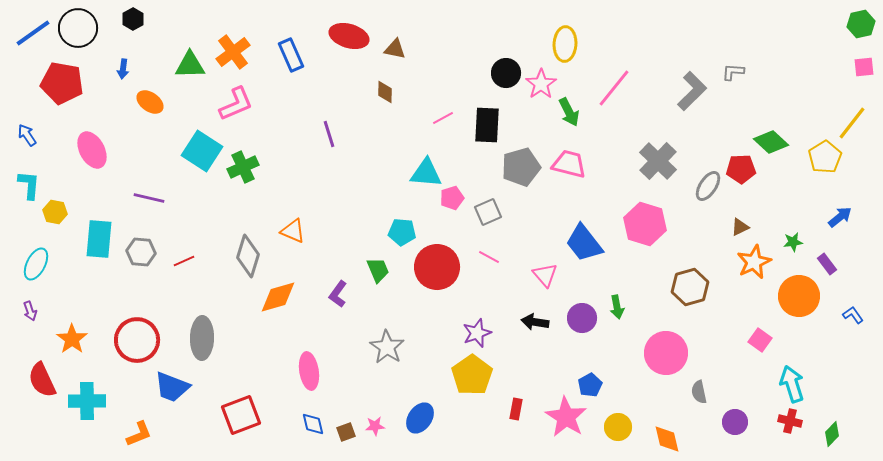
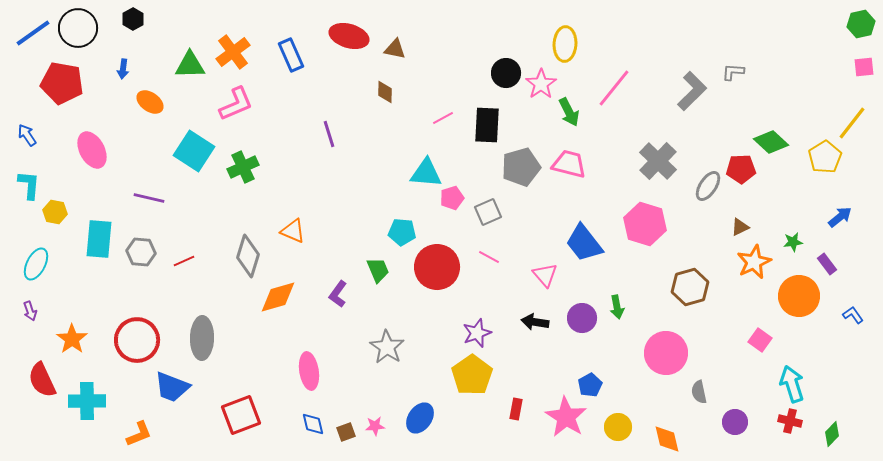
cyan square at (202, 151): moved 8 px left
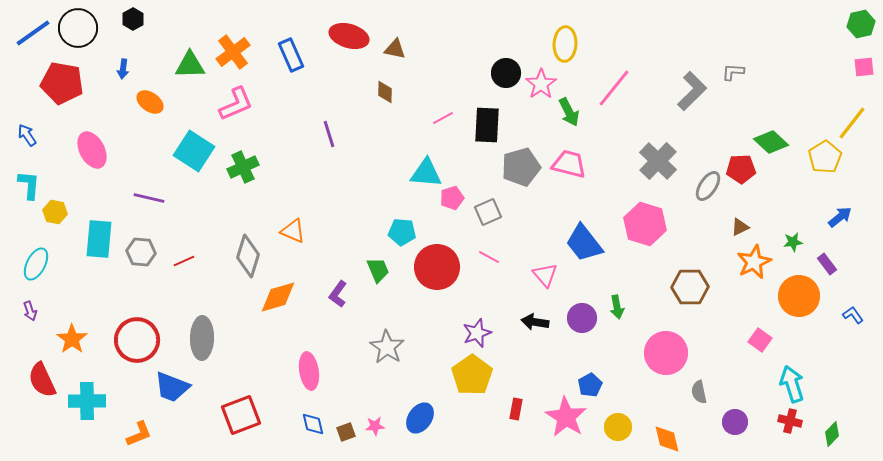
brown hexagon at (690, 287): rotated 15 degrees clockwise
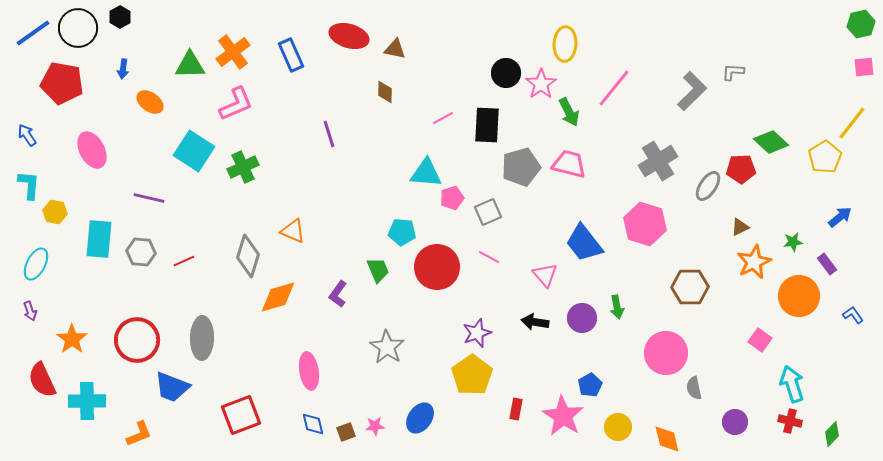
black hexagon at (133, 19): moved 13 px left, 2 px up
gray cross at (658, 161): rotated 15 degrees clockwise
gray semicircle at (699, 392): moved 5 px left, 4 px up
pink star at (566, 417): moved 3 px left, 1 px up
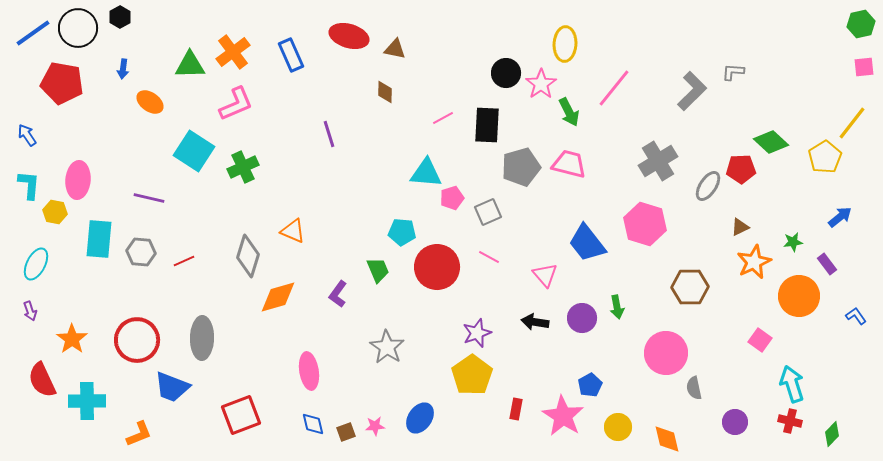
pink ellipse at (92, 150): moved 14 px left, 30 px down; rotated 33 degrees clockwise
blue trapezoid at (584, 243): moved 3 px right
blue L-shape at (853, 315): moved 3 px right, 1 px down
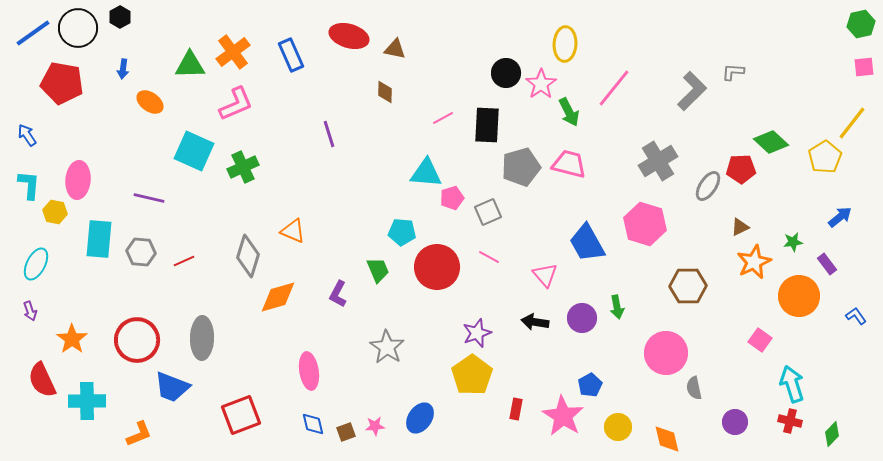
cyan square at (194, 151): rotated 9 degrees counterclockwise
blue trapezoid at (587, 243): rotated 9 degrees clockwise
brown hexagon at (690, 287): moved 2 px left, 1 px up
purple L-shape at (338, 294): rotated 8 degrees counterclockwise
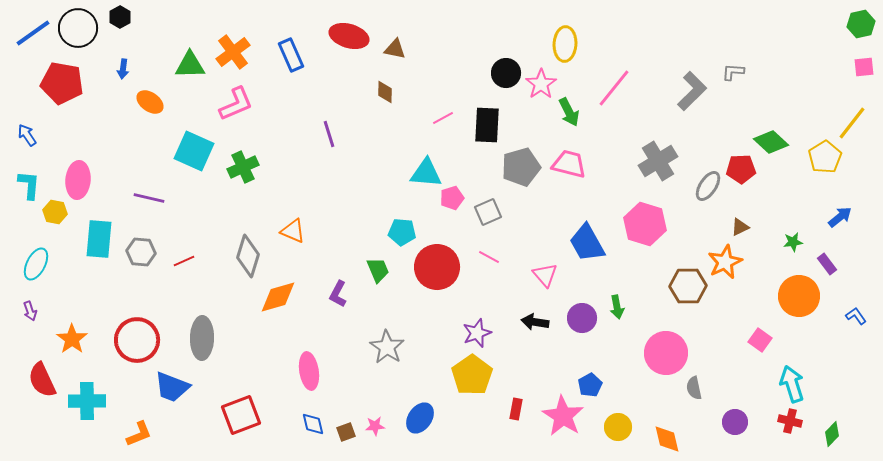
orange star at (754, 262): moved 29 px left
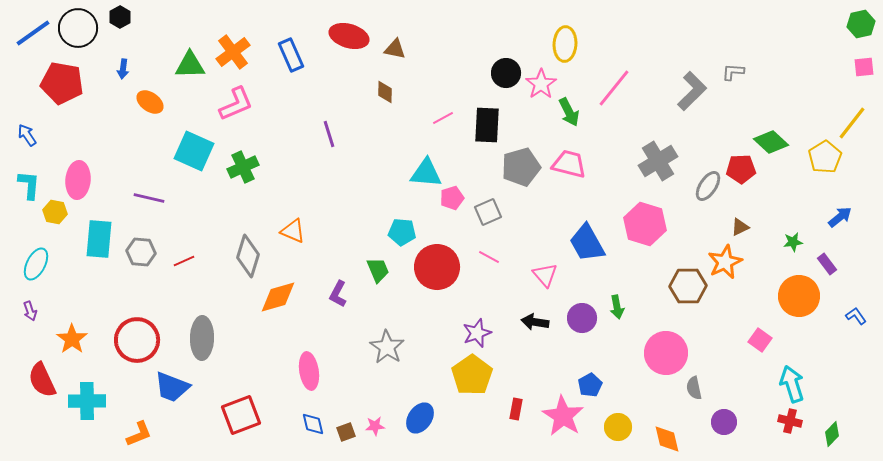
purple circle at (735, 422): moved 11 px left
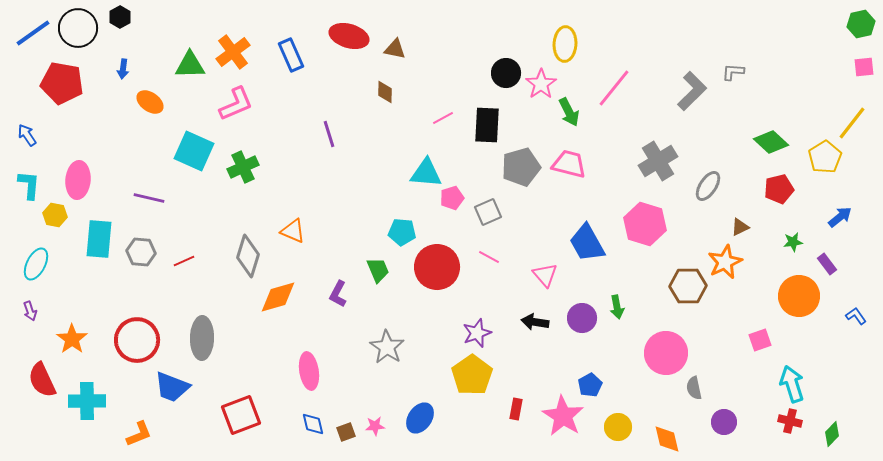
red pentagon at (741, 169): moved 38 px right, 20 px down; rotated 12 degrees counterclockwise
yellow hexagon at (55, 212): moved 3 px down
pink square at (760, 340): rotated 35 degrees clockwise
